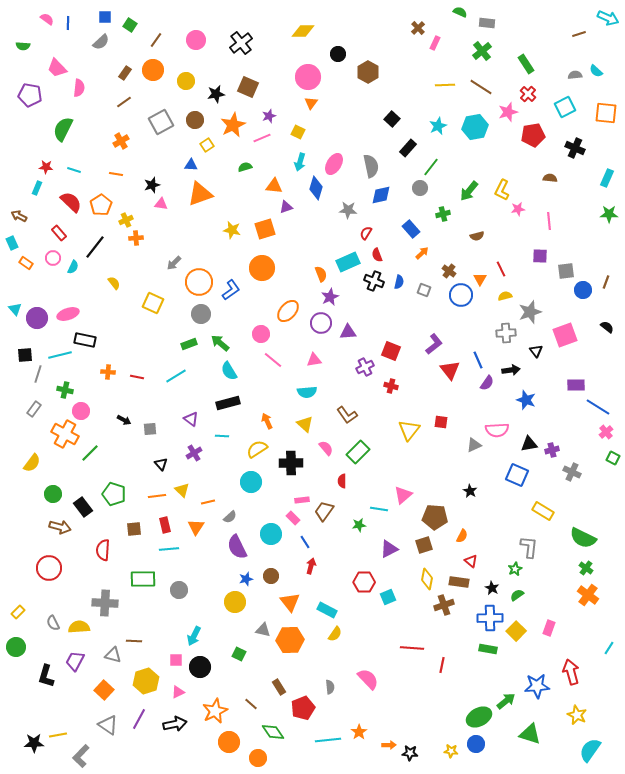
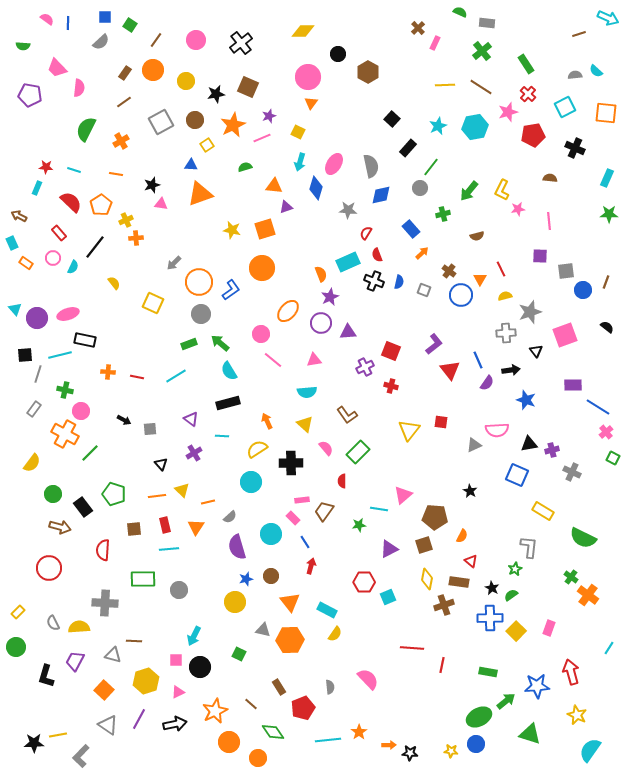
green semicircle at (63, 129): moved 23 px right
purple rectangle at (576, 385): moved 3 px left
purple semicircle at (237, 547): rotated 10 degrees clockwise
green cross at (586, 568): moved 15 px left, 9 px down
green semicircle at (517, 595): moved 6 px left
green rectangle at (488, 649): moved 23 px down
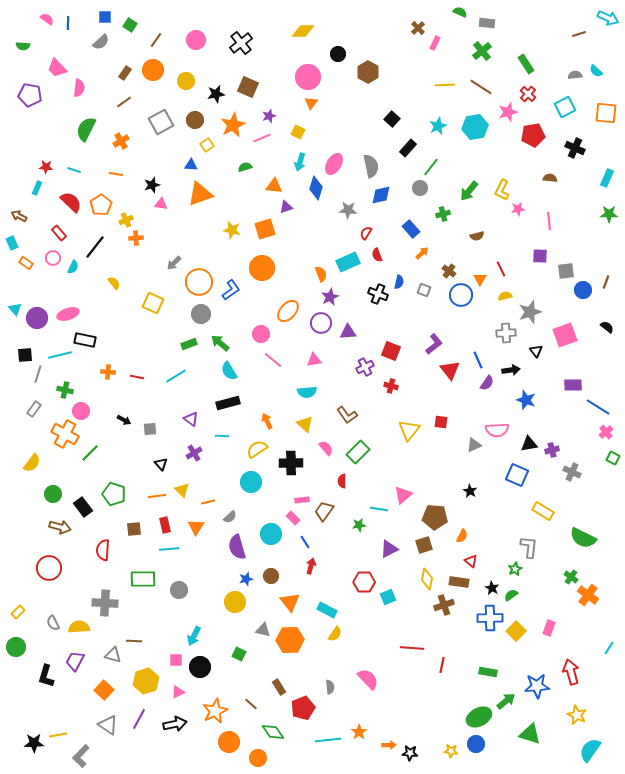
black cross at (374, 281): moved 4 px right, 13 px down
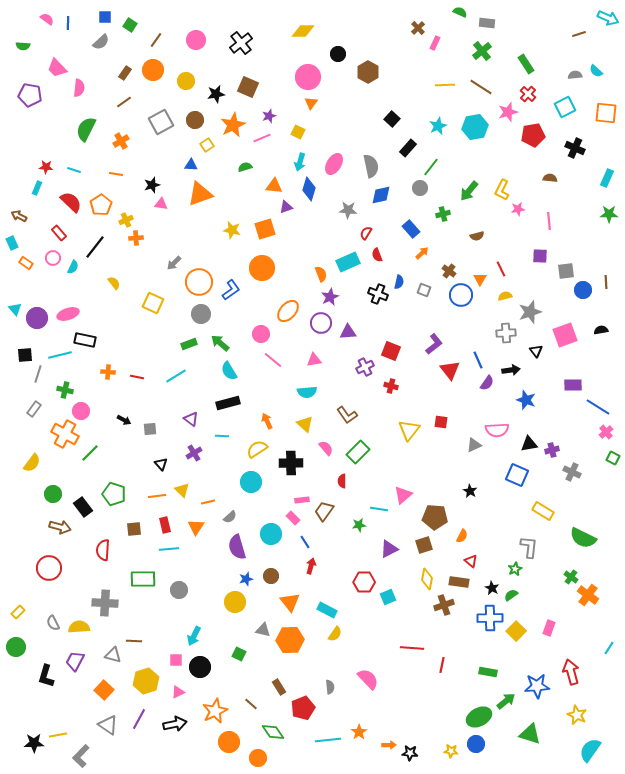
blue diamond at (316, 188): moved 7 px left, 1 px down
brown line at (606, 282): rotated 24 degrees counterclockwise
black semicircle at (607, 327): moved 6 px left, 3 px down; rotated 48 degrees counterclockwise
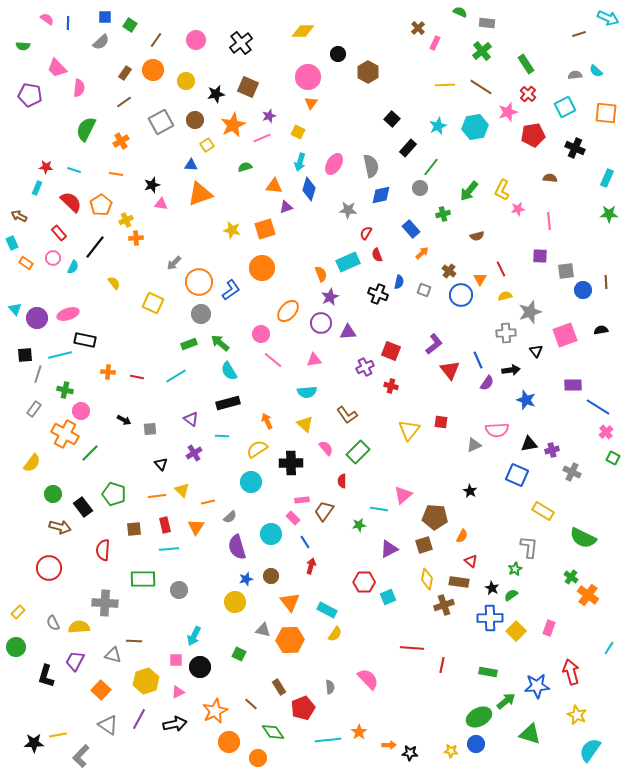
orange square at (104, 690): moved 3 px left
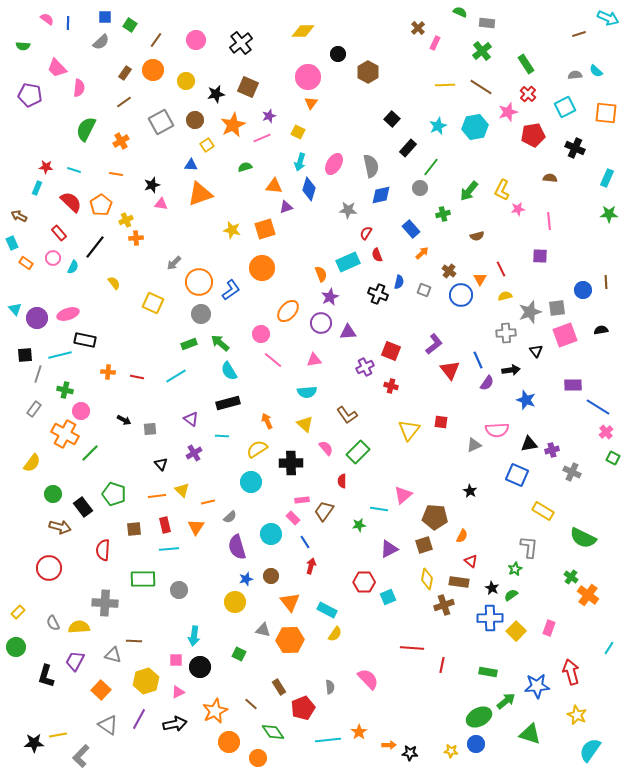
gray square at (566, 271): moved 9 px left, 37 px down
cyan arrow at (194, 636): rotated 18 degrees counterclockwise
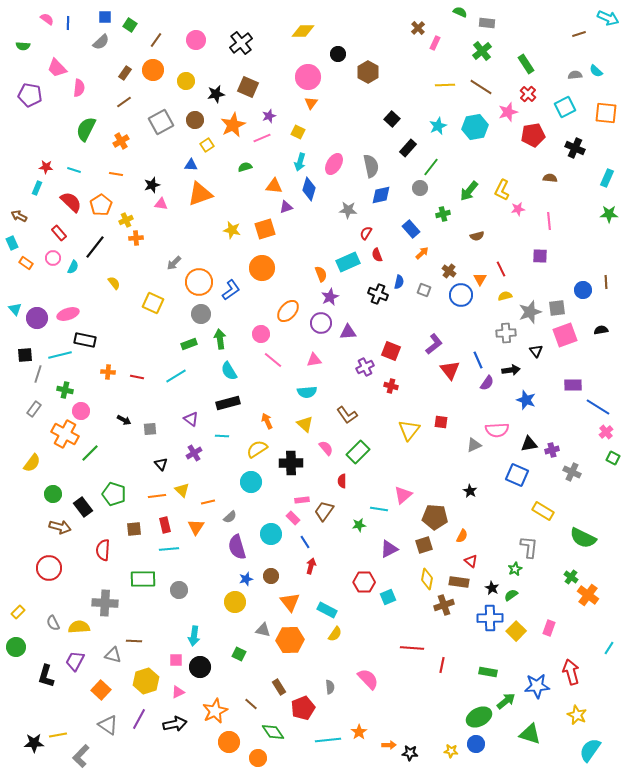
green arrow at (220, 343): moved 4 px up; rotated 42 degrees clockwise
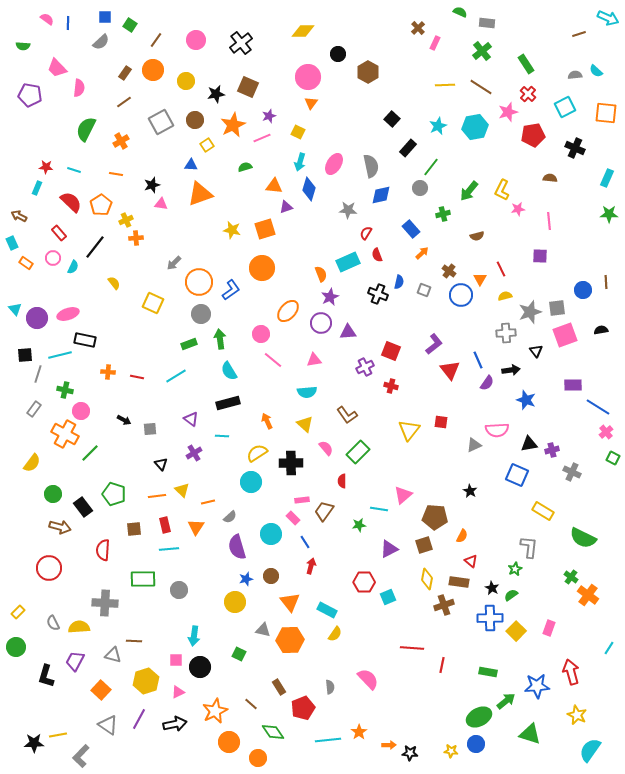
yellow semicircle at (257, 449): moved 4 px down
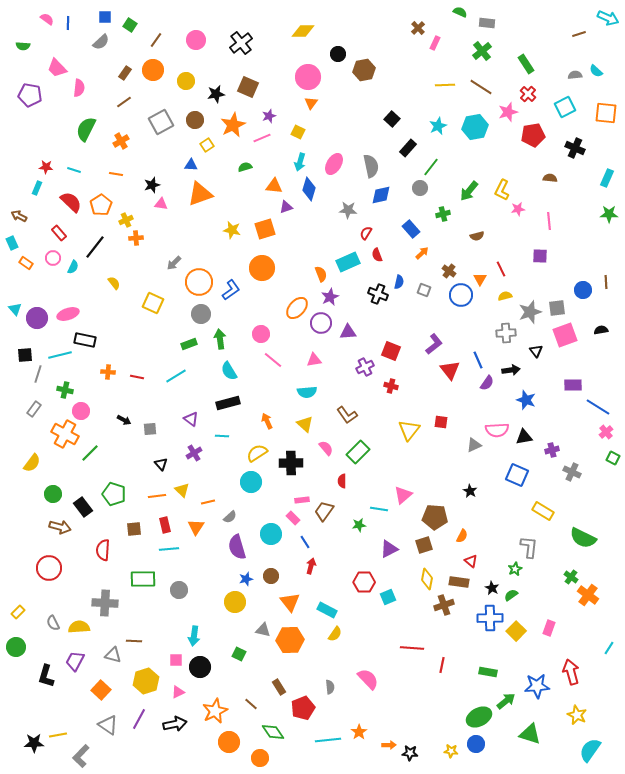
brown hexagon at (368, 72): moved 4 px left, 2 px up; rotated 20 degrees clockwise
orange ellipse at (288, 311): moved 9 px right, 3 px up
black triangle at (529, 444): moved 5 px left, 7 px up
orange circle at (258, 758): moved 2 px right
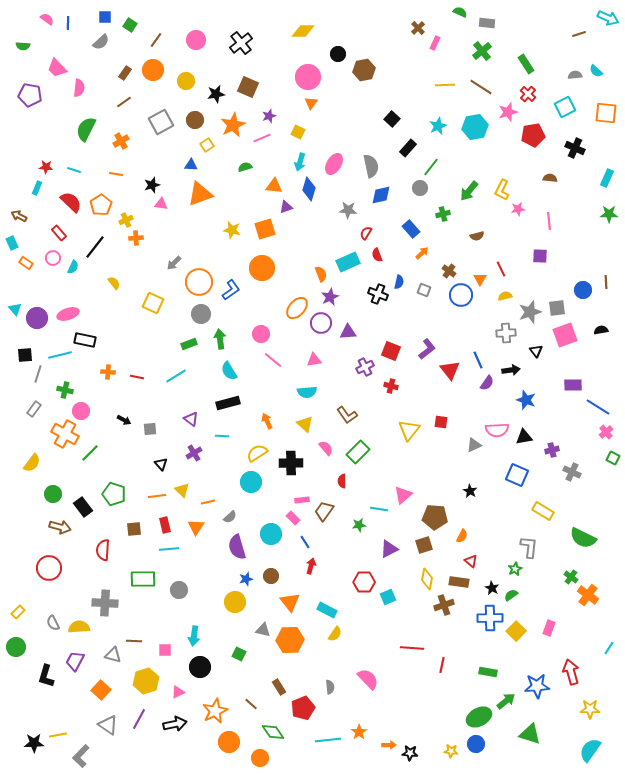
purple L-shape at (434, 344): moved 7 px left, 5 px down
pink square at (176, 660): moved 11 px left, 10 px up
yellow star at (577, 715): moved 13 px right, 6 px up; rotated 24 degrees counterclockwise
